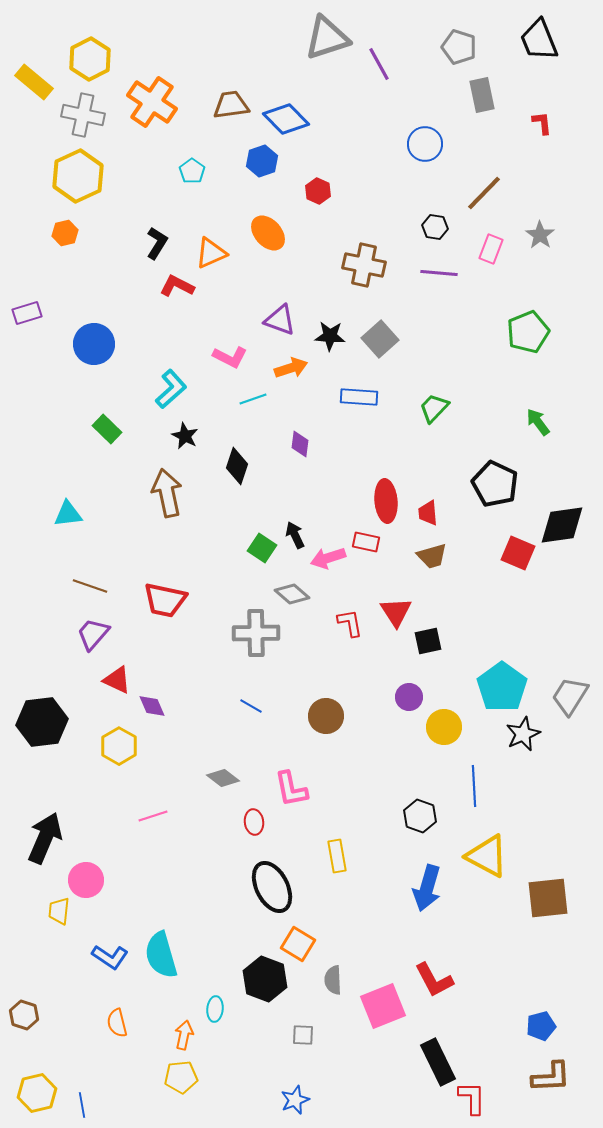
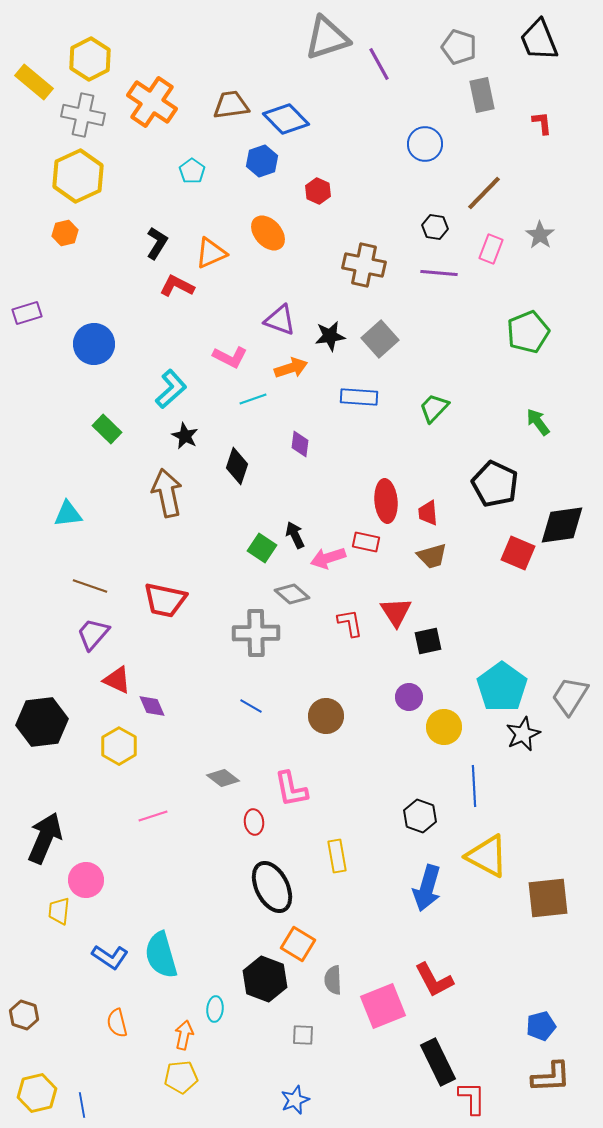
black star at (330, 336): rotated 12 degrees counterclockwise
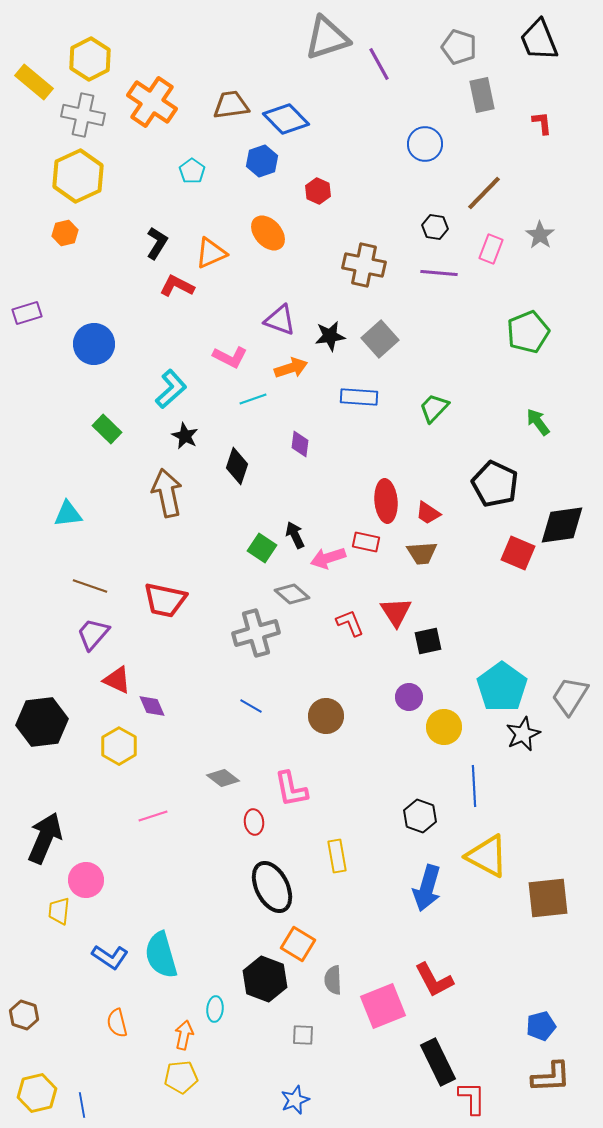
red trapezoid at (428, 513): rotated 52 degrees counterclockwise
brown trapezoid at (432, 556): moved 10 px left, 3 px up; rotated 12 degrees clockwise
red L-shape at (350, 623): rotated 12 degrees counterclockwise
gray cross at (256, 633): rotated 15 degrees counterclockwise
